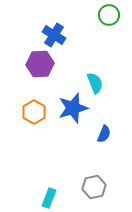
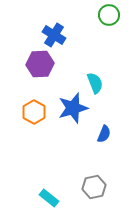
cyan rectangle: rotated 72 degrees counterclockwise
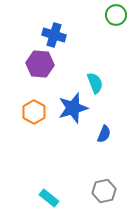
green circle: moved 7 px right
blue cross: rotated 15 degrees counterclockwise
purple hexagon: rotated 8 degrees clockwise
gray hexagon: moved 10 px right, 4 px down
